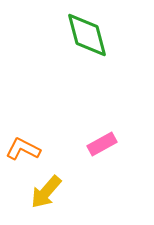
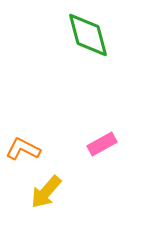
green diamond: moved 1 px right
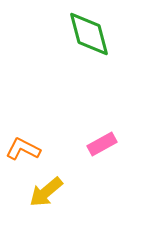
green diamond: moved 1 px right, 1 px up
yellow arrow: rotated 9 degrees clockwise
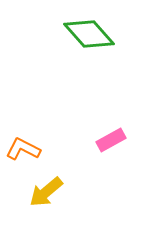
green diamond: rotated 27 degrees counterclockwise
pink rectangle: moved 9 px right, 4 px up
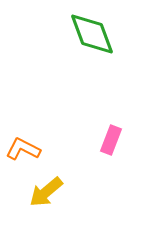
green diamond: moved 3 px right; rotated 21 degrees clockwise
pink rectangle: rotated 40 degrees counterclockwise
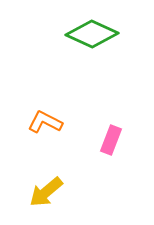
green diamond: rotated 45 degrees counterclockwise
orange L-shape: moved 22 px right, 27 px up
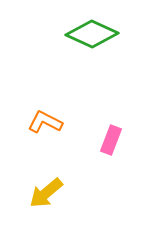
yellow arrow: moved 1 px down
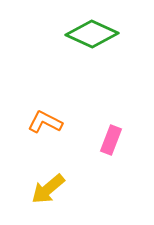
yellow arrow: moved 2 px right, 4 px up
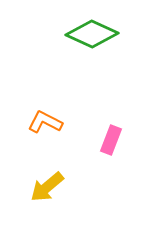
yellow arrow: moved 1 px left, 2 px up
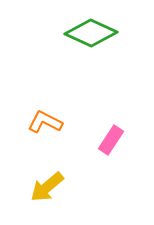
green diamond: moved 1 px left, 1 px up
pink rectangle: rotated 12 degrees clockwise
